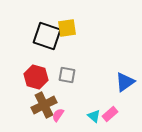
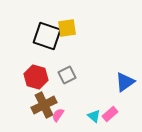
gray square: rotated 36 degrees counterclockwise
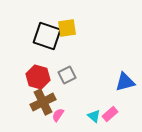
red hexagon: moved 2 px right
blue triangle: rotated 20 degrees clockwise
brown cross: moved 1 px left, 3 px up
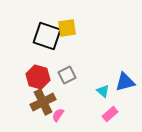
cyan triangle: moved 9 px right, 25 px up
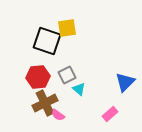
black square: moved 5 px down
red hexagon: rotated 20 degrees counterclockwise
blue triangle: rotated 30 degrees counterclockwise
cyan triangle: moved 24 px left, 2 px up
brown cross: moved 2 px right, 1 px down
pink semicircle: rotated 88 degrees counterclockwise
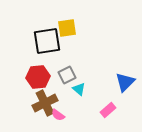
black square: rotated 28 degrees counterclockwise
pink rectangle: moved 2 px left, 4 px up
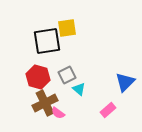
red hexagon: rotated 20 degrees clockwise
pink semicircle: moved 2 px up
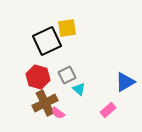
black square: rotated 16 degrees counterclockwise
blue triangle: rotated 15 degrees clockwise
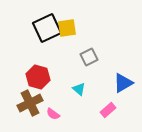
black square: moved 13 px up
gray square: moved 22 px right, 18 px up
blue triangle: moved 2 px left, 1 px down
brown cross: moved 15 px left
pink semicircle: moved 5 px left, 1 px down
